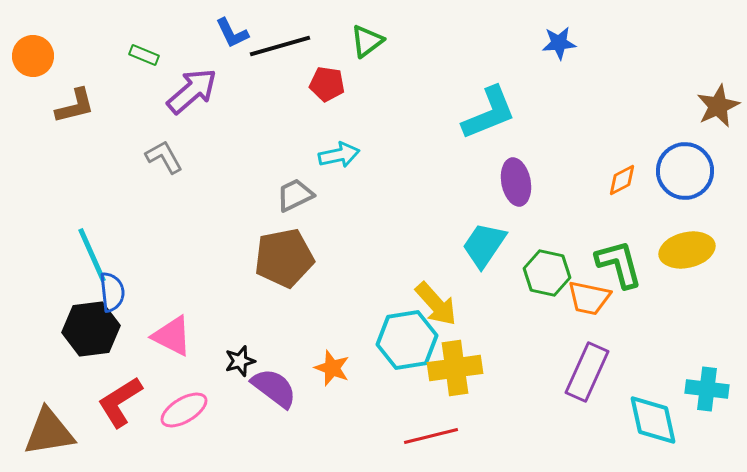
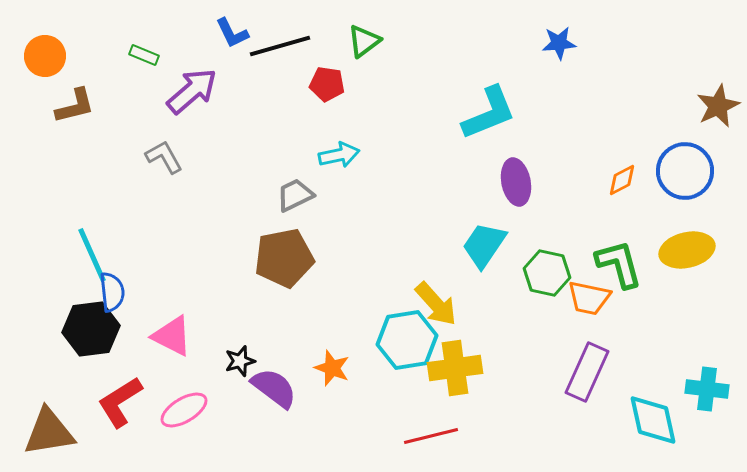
green triangle: moved 3 px left
orange circle: moved 12 px right
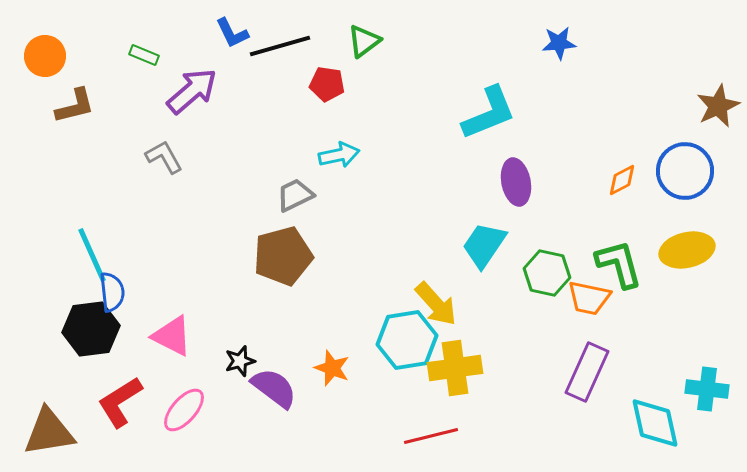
brown pentagon: moved 1 px left, 2 px up; rotated 4 degrees counterclockwise
pink ellipse: rotated 18 degrees counterclockwise
cyan diamond: moved 2 px right, 3 px down
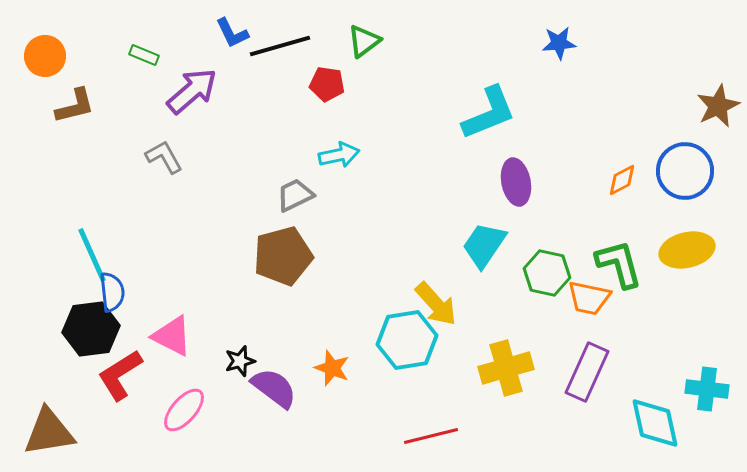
yellow cross: moved 51 px right; rotated 8 degrees counterclockwise
red L-shape: moved 27 px up
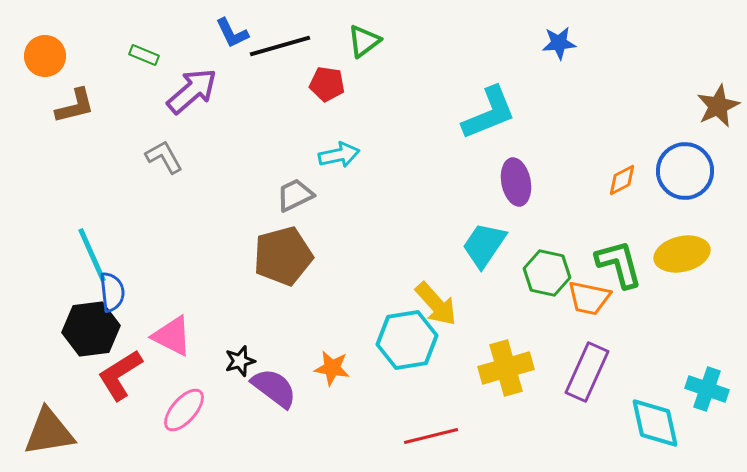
yellow ellipse: moved 5 px left, 4 px down
orange star: rotated 12 degrees counterclockwise
cyan cross: rotated 12 degrees clockwise
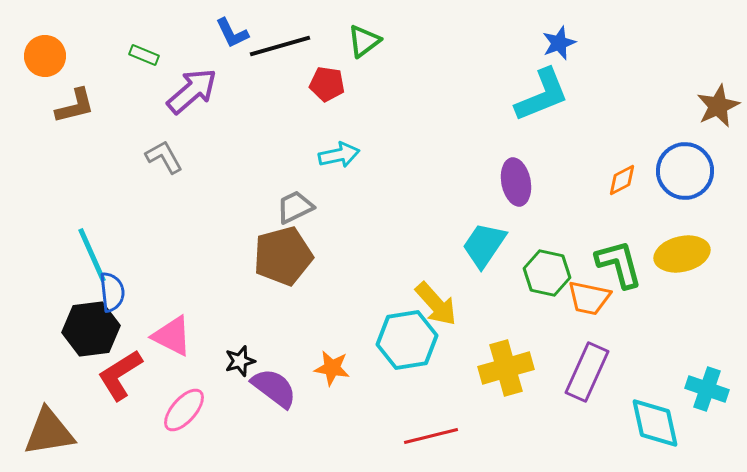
blue star: rotated 16 degrees counterclockwise
cyan L-shape: moved 53 px right, 18 px up
gray trapezoid: moved 12 px down
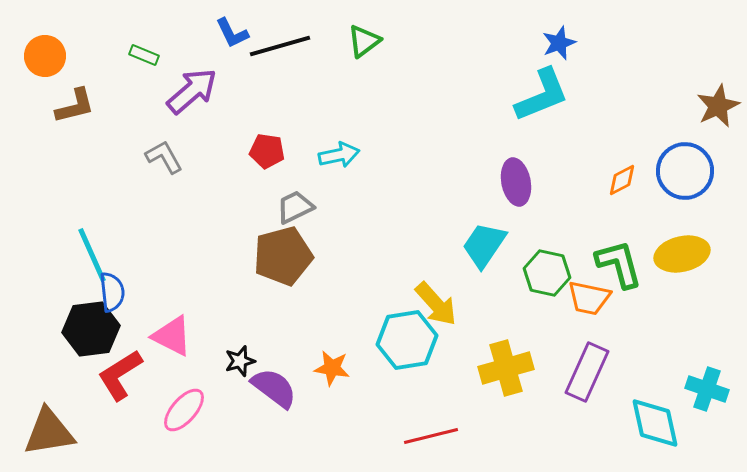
red pentagon: moved 60 px left, 67 px down
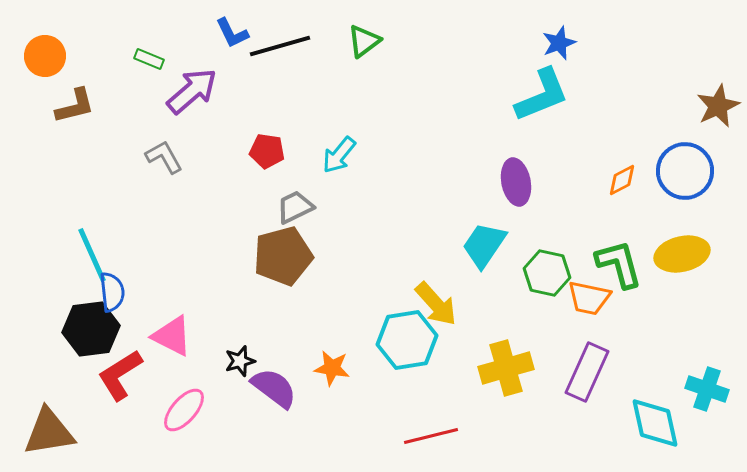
green rectangle: moved 5 px right, 4 px down
cyan arrow: rotated 141 degrees clockwise
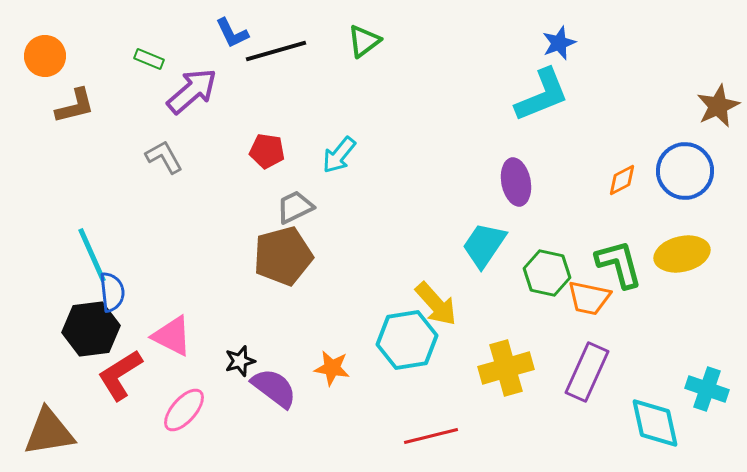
black line: moved 4 px left, 5 px down
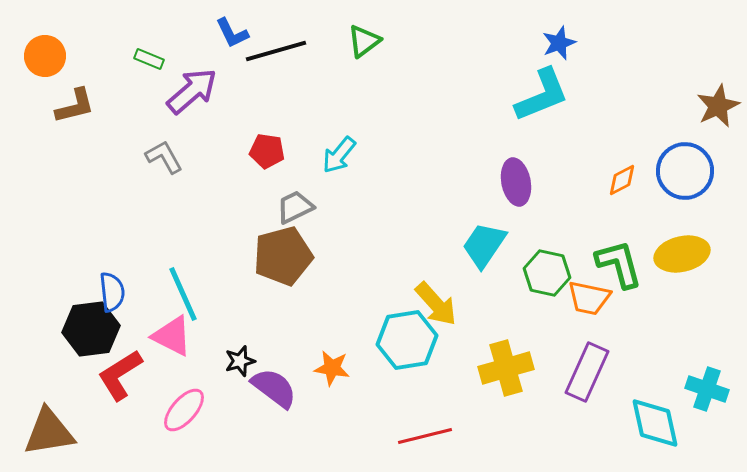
cyan line: moved 91 px right, 39 px down
red line: moved 6 px left
